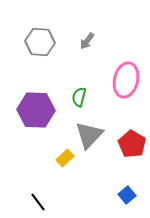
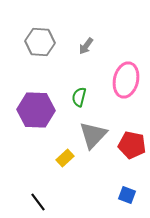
gray arrow: moved 1 px left, 5 px down
gray triangle: moved 4 px right
red pentagon: moved 1 px down; rotated 20 degrees counterclockwise
blue square: rotated 30 degrees counterclockwise
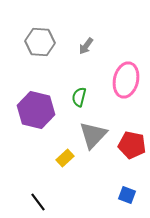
purple hexagon: rotated 12 degrees clockwise
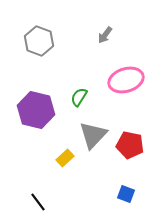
gray hexagon: moved 1 px left, 1 px up; rotated 16 degrees clockwise
gray arrow: moved 19 px right, 11 px up
pink ellipse: rotated 60 degrees clockwise
green semicircle: rotated 18 degrees clockwise
red pentagon: moved 2 px left
blue square: moved 1 px left, 1 px up
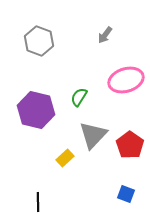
red pentagon: rotated 24 degrees clockwise
black line: rotated 36 degrees clockwise
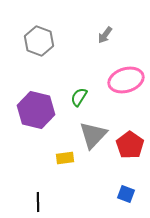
yellow rectangle: rotated 36 degrees clockwise
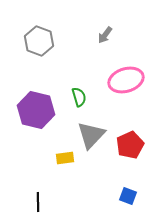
green semicircle: rotated 132 degrees clockwise
gray triangle: moved 2 px left
red pentagon: rotated 12 degrees clockwise
blue square: moved 2 px right, 2 px down
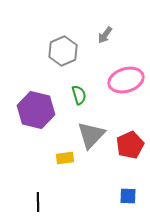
gray hexagon: moved 24 px right, 10 px down; rotated 16 degrees clockwise
green semicircle: moved 2 px up
blue square: rotated 18 degrees counterclockwise
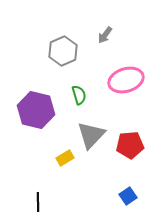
red pentagon: rotated 20 degrees clockwise
yellow rectangle: rotated 24 degrees counterclockwise
blue square: rotated 36 degrees counterclockwise
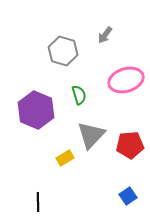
gray hexagon: rotated 20 degrees counterclockwise
purple hexagon: rotated 9 degrees clockwise
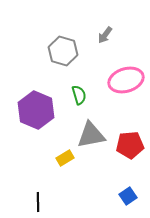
gray triangle: rotated 36 degrees clockwise
